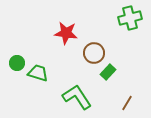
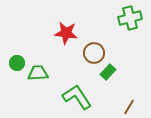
green trapezoid: rotated 20 degrees counterclockwise
brown line: moved 2 px right, 4 px down
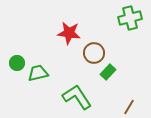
red star: moved 3 px right
green trapezoid: rotated 10 degrees counterclockwise
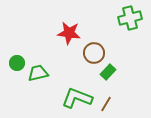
green L-shape: moved 1 px down; rotated 36 degrees counterclockwise
brown line: moved 23 px left, 3 px up
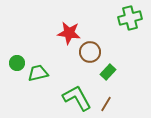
brown circle: moved 4 px left, 1 px up
green L-shape: rotated 40 degrees clockwise
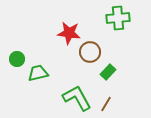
green cross: moved 12 px left; rotated 10 degrees clockwise
green circle: moved 4 px up
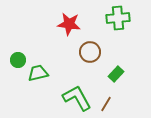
red star: moved 9 px up
green circle: moved 1 px right, 1 px down
green rectangle: moved 8 px right, 2 px down
